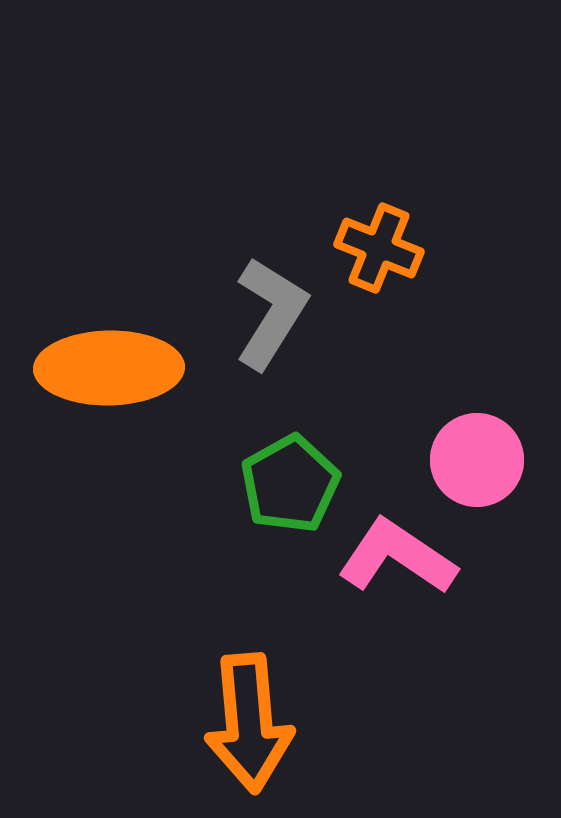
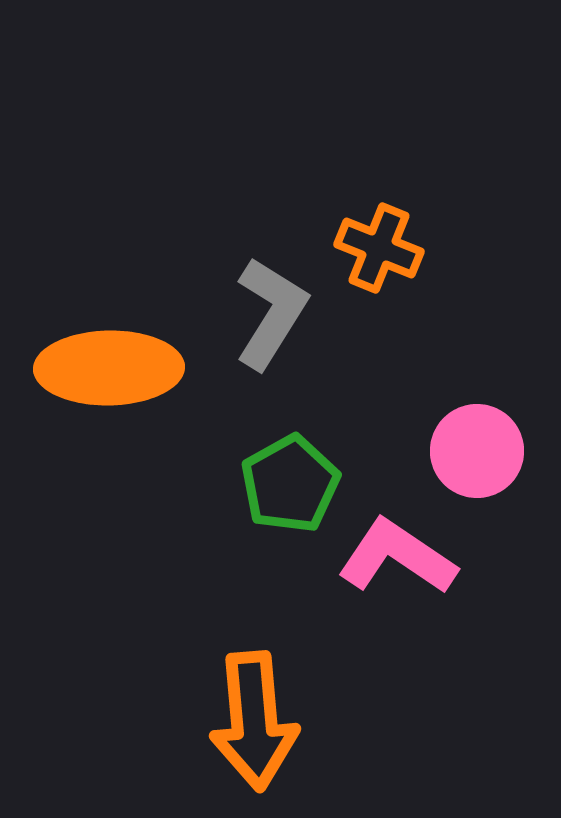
pink circle: moved 9 px up
orange arrow: moved 5 px right, 2 px up
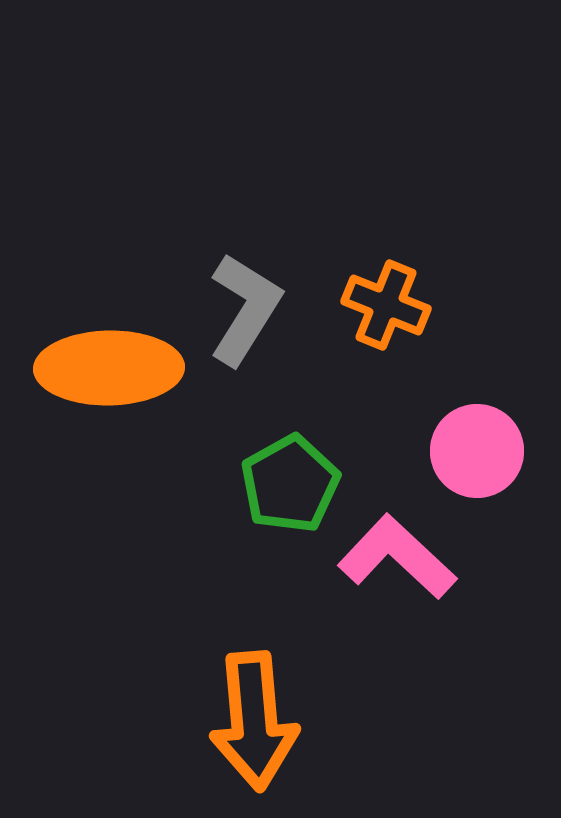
orange cross: moved 7 px right, 57 px down
gray L-shape: moved 26 px left, 4 px up
pink L-shape: rotated 9 degrees clockwise
